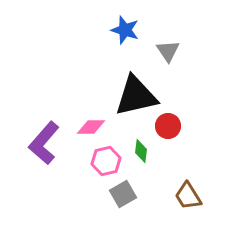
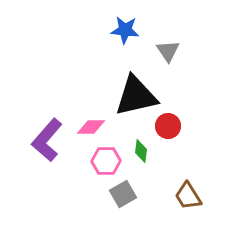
blue star: rotated 12 degrees counterclockwise
purple L-shape: moved 3 px right, 3 px up
pink hexagon: rotated 12 degrees clockwise
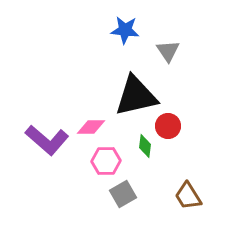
purple L-shape: rotated 90 degrees counterclockwise
green diamond: moved 4 px right, 5 px up
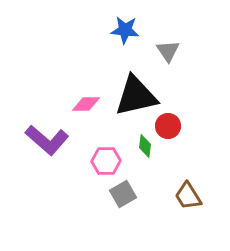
pink diamond: moved 5 px left, 23 px up
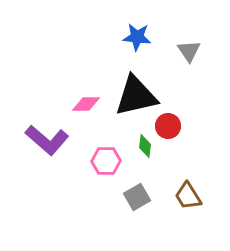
blue star: moved 12 px right, 7 px down
gray triangle: moved 21 px right
gray square: moved 14 px right, 3 px down
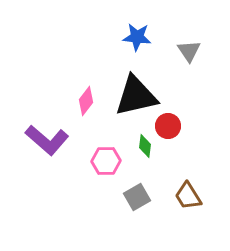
pink diamond: moved 3 px up; rotated 52 degrees counterclockwise
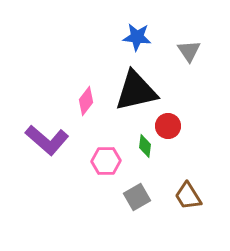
black triangle: moved 5 px up
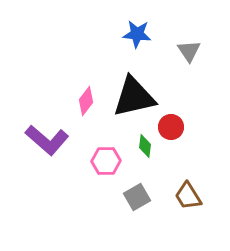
blue star: moved 3 px up
black triangle: moved 2 px left, 6 px down
red circle: moved 3 px right, 1 px down
